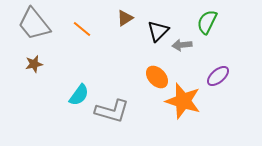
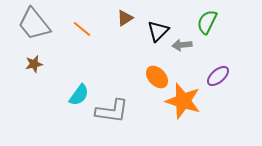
gray L-shape: rotated 8 degrees counterclockwise
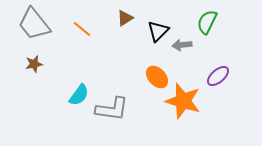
gray L-shape: moved 2 px up
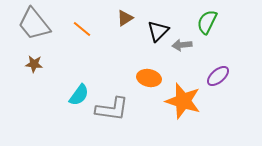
brown star: rotated 18 degrees clockwise
orange ellipse: moved 8 px left, 1 px down; rotated 35 degrees counterclockwise
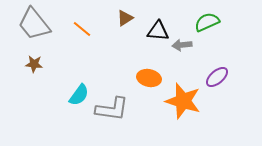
green semicircle: rotated 40 degrees clockwise
black triangle: rotated 50 degrees clockwise
purple ellipse: moved 1 px left, 1 px down
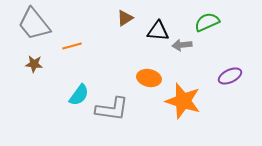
orange line: moved 10 px left, 17 px down; rotated 54 degrees counterclockwise
purple ellipse: moved 13 px right, 1 px up; rotated 15 degrees clockwise
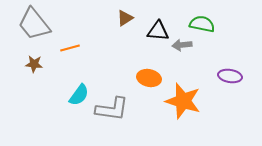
green semicircle: moved 5 px left, 2 px down; rotated 35 degrees clockwise
orange line: moved 2 px left, 2 px down
purple ellipse: rotated 35 degrees clockwise
